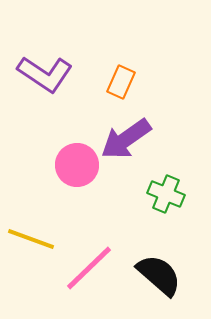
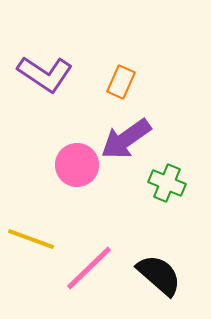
green cross: moved 1 px right, 11 px up
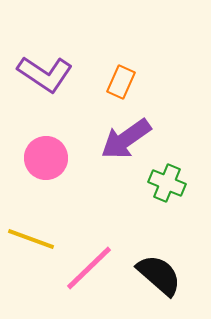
pink circle: moved 31 px left, 7 px up
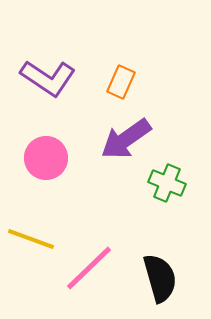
purple L-shape: moved 3 px right, 4 px down
black semicircle: moved 1 px right, 3 px down; rotated 33 degrees clockwise
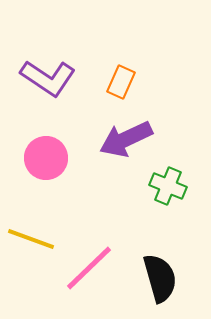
purple arrow: rotated 10 degrees clockwise
green cross: moved 1 px right, 3 px down
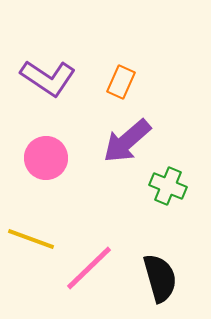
purple arrow: moved 1 px right, 2 px down; rotated 16 degrees counterclockwise
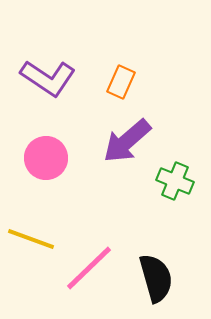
green cross: moved 7 px right, 5 px up
black semicircle: moved 4 px left
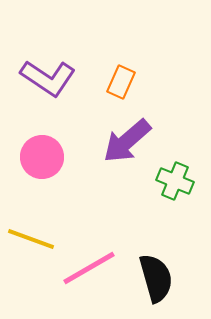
pink circle: moved 4 px left, 1 px up
pink line: rotated 14 degrees clockwise
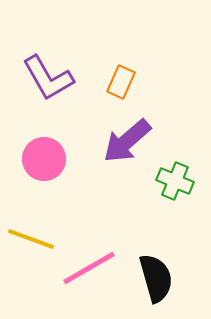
purple L-shape: rotated 26 degrees clockwise
pink circle: moved 2 px right, 2 px down
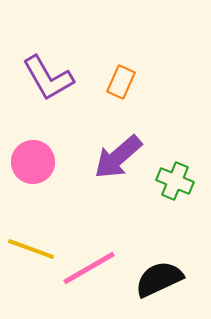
purple arrow: moved 9 px left, 16 px down
pink circle: moved 11 px left, 3 px down
yellow line: moved 10 px down
black semicircle: moved 3 px right, 1 px down; rotated 99 degrees counterclockwise
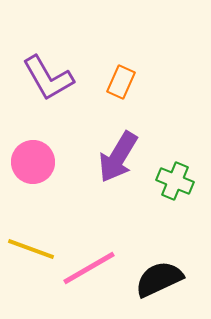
purple arrow: rotated 18 degrees counterclockwise
